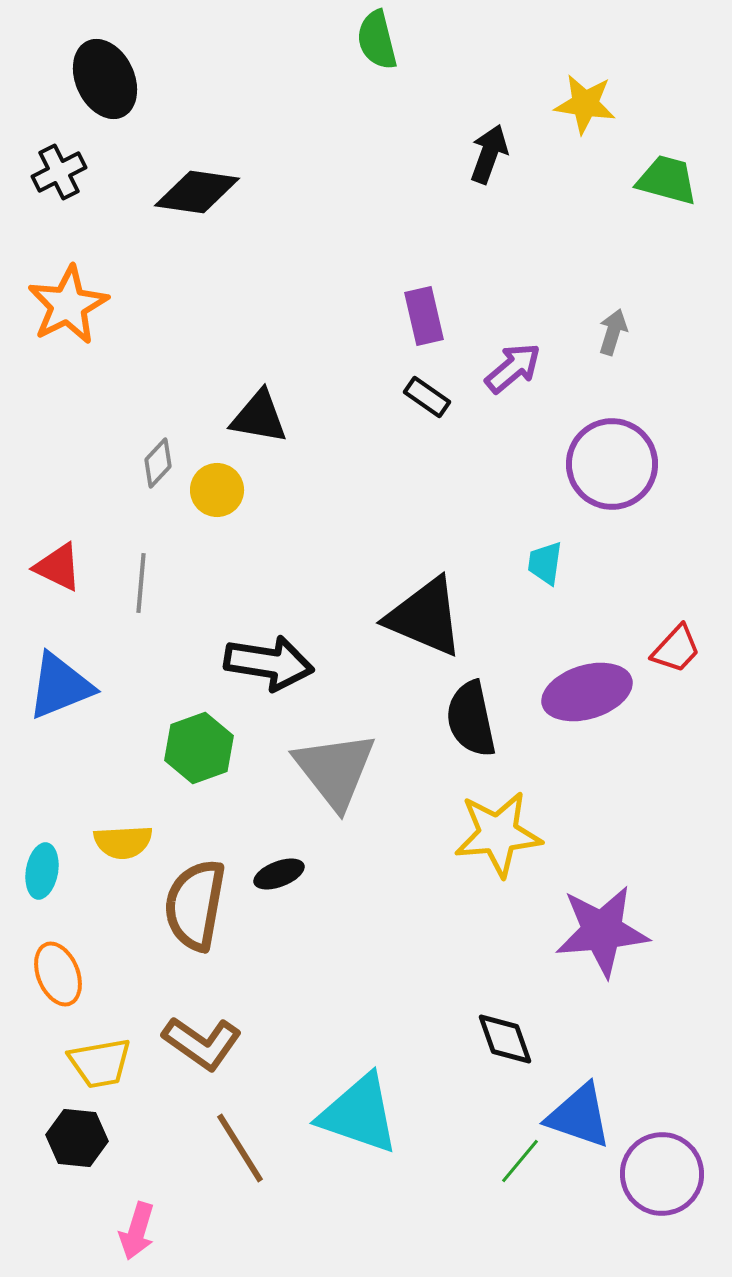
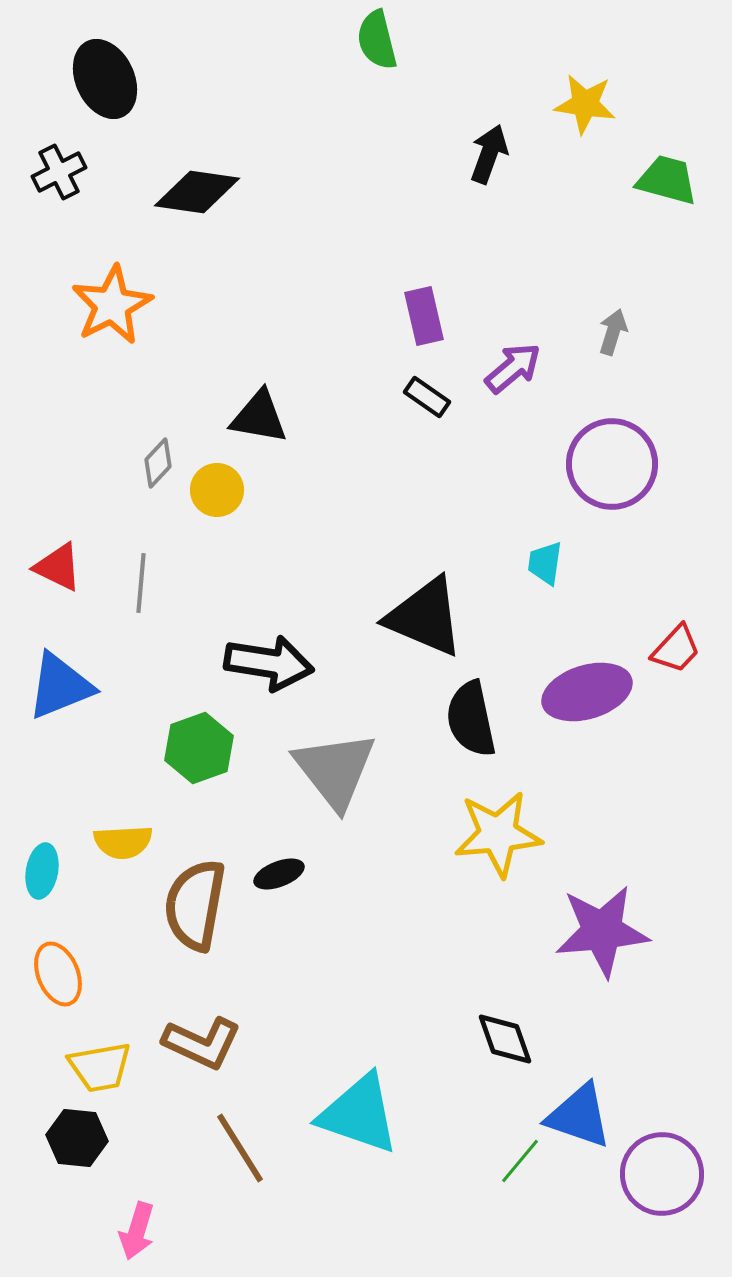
orange star at (68, 305): moved 44 px right
brown L-shape at (202, 1043): rotated 10 degrees counterclockwise
yellow trapezoid at (100, 1063): moved 4 px down
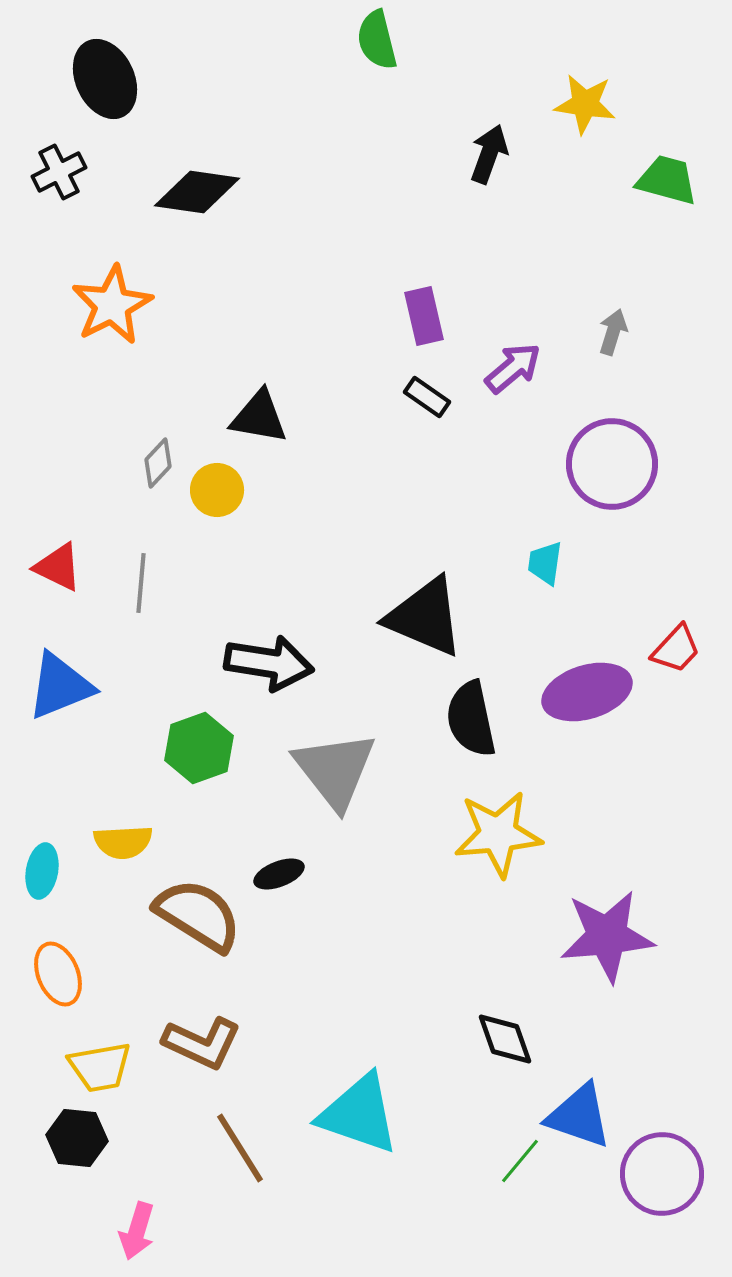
brown semicircle at (195, 905): moved 3 px right, 10 px down; rotated 112 degrees clockwise
purple star at (602, 931): moved 5 px right, 5 px down
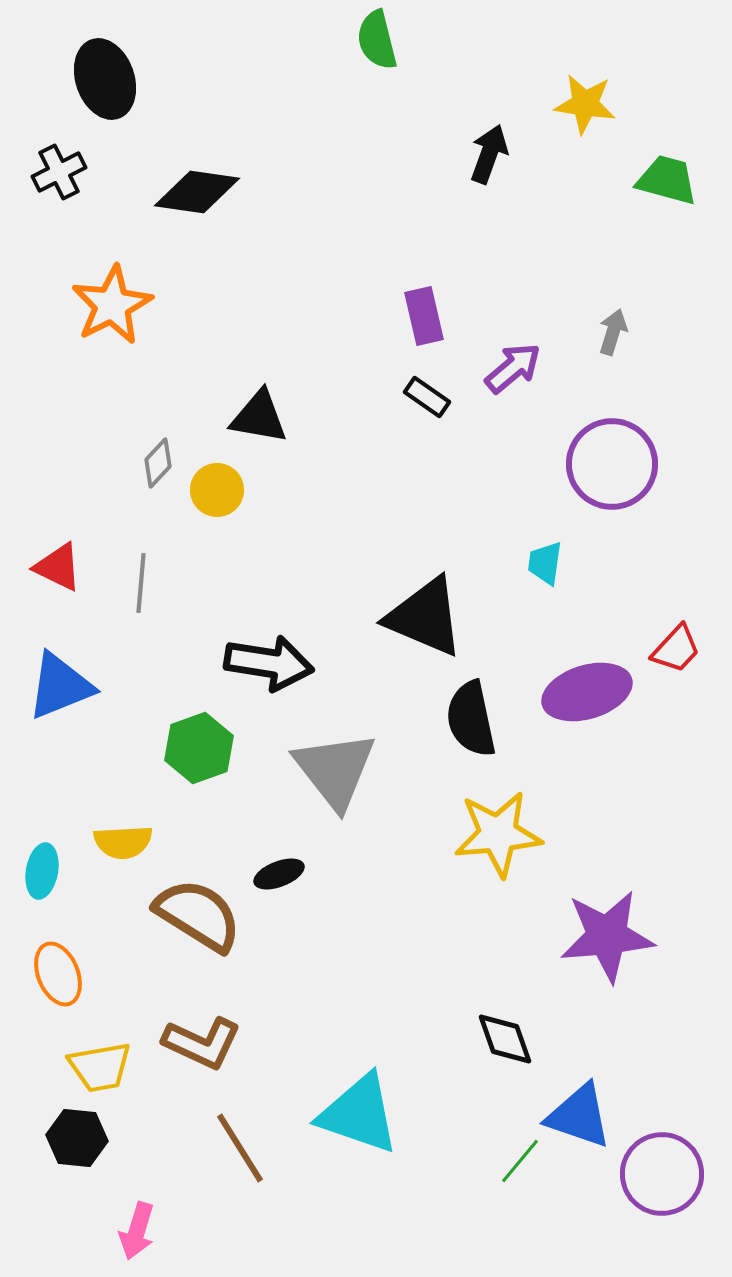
black ellipse at (105, 79): rotated 6 degrees clockwise
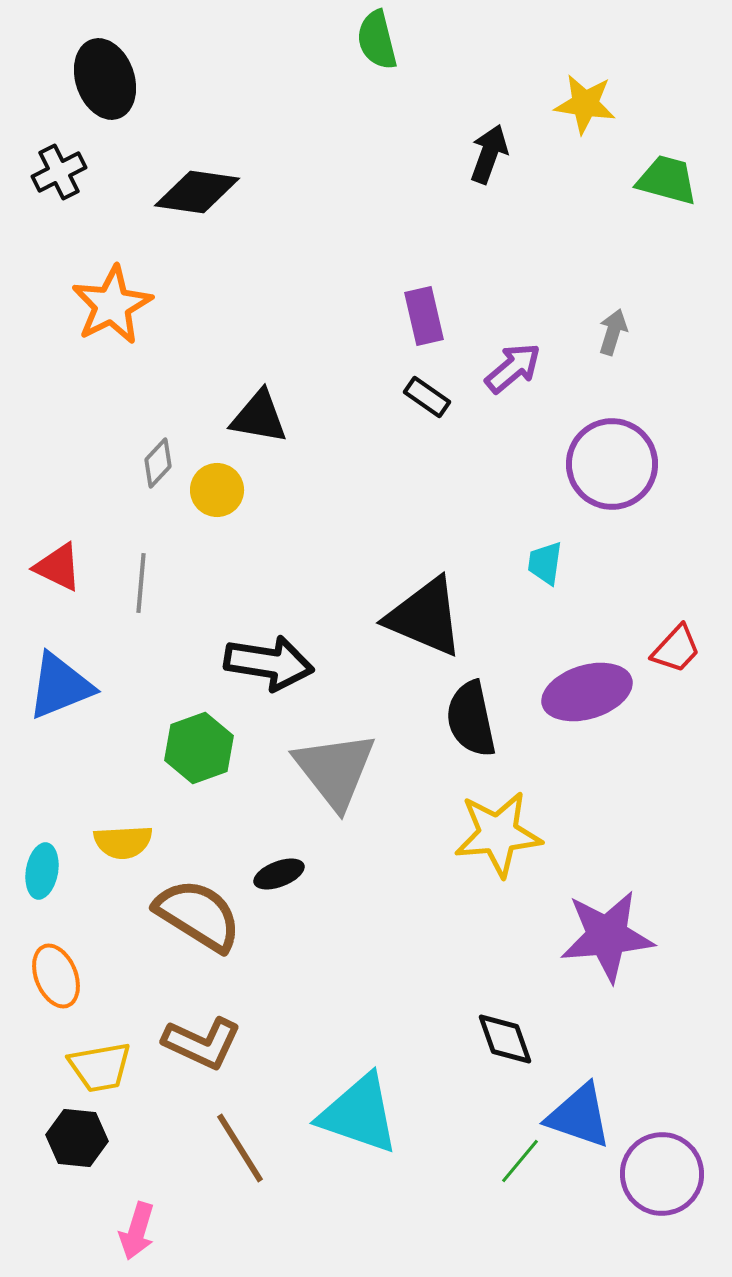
orange ellipse at (58, 974): moved 2 px left, 2 px down
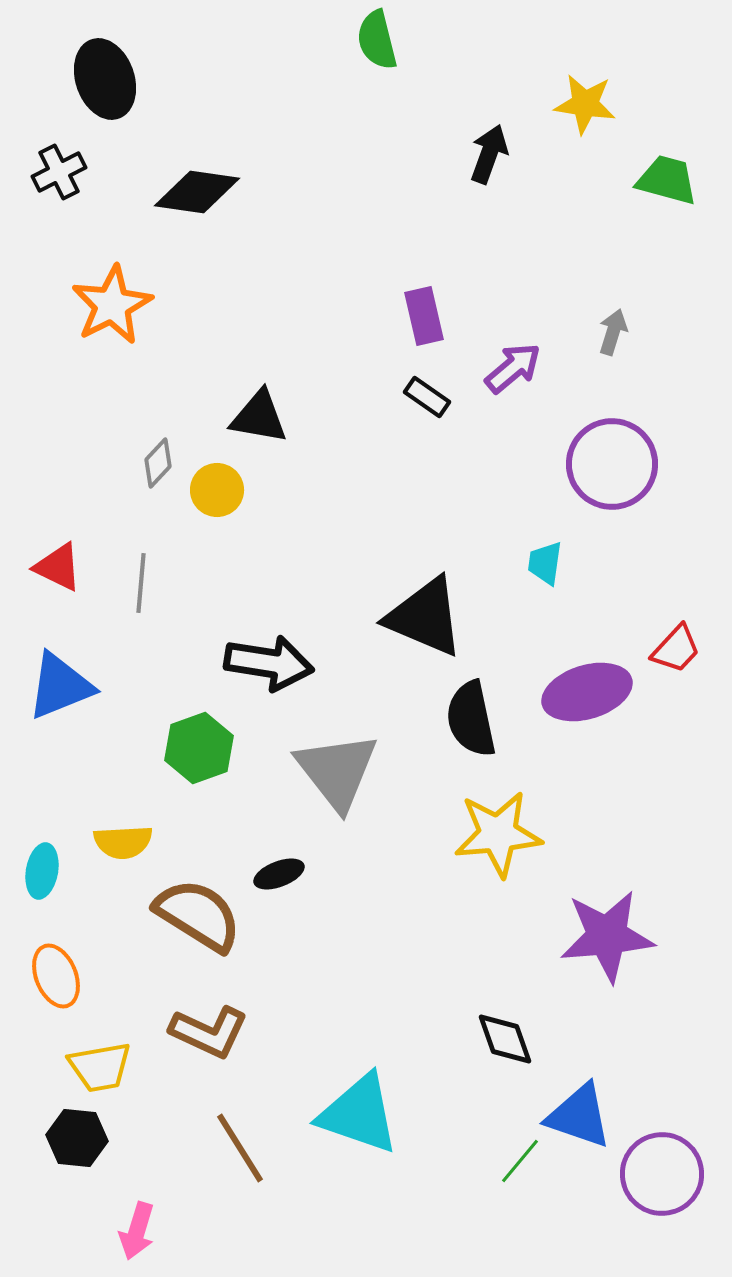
gray triangle at (335, 770): moved 2 px right, 1 px down
brown L-shape at (202, 1043): moved 7 px right, 11 px up
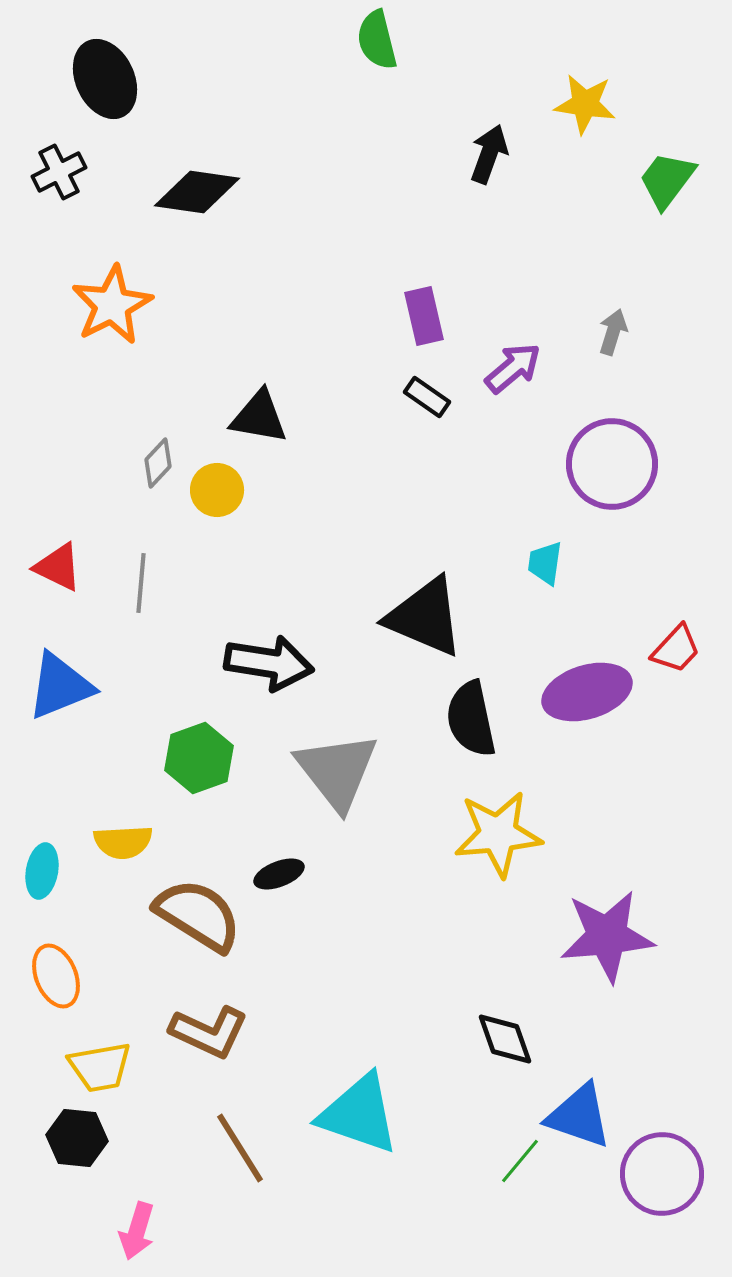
black ellipse at (105, 79): rotated 6 degrees counterclockwise
green trapezoid at (667, 180): rotated 68 degrees counterclockwise
green hexagon at (199, 748): moved 10 px down
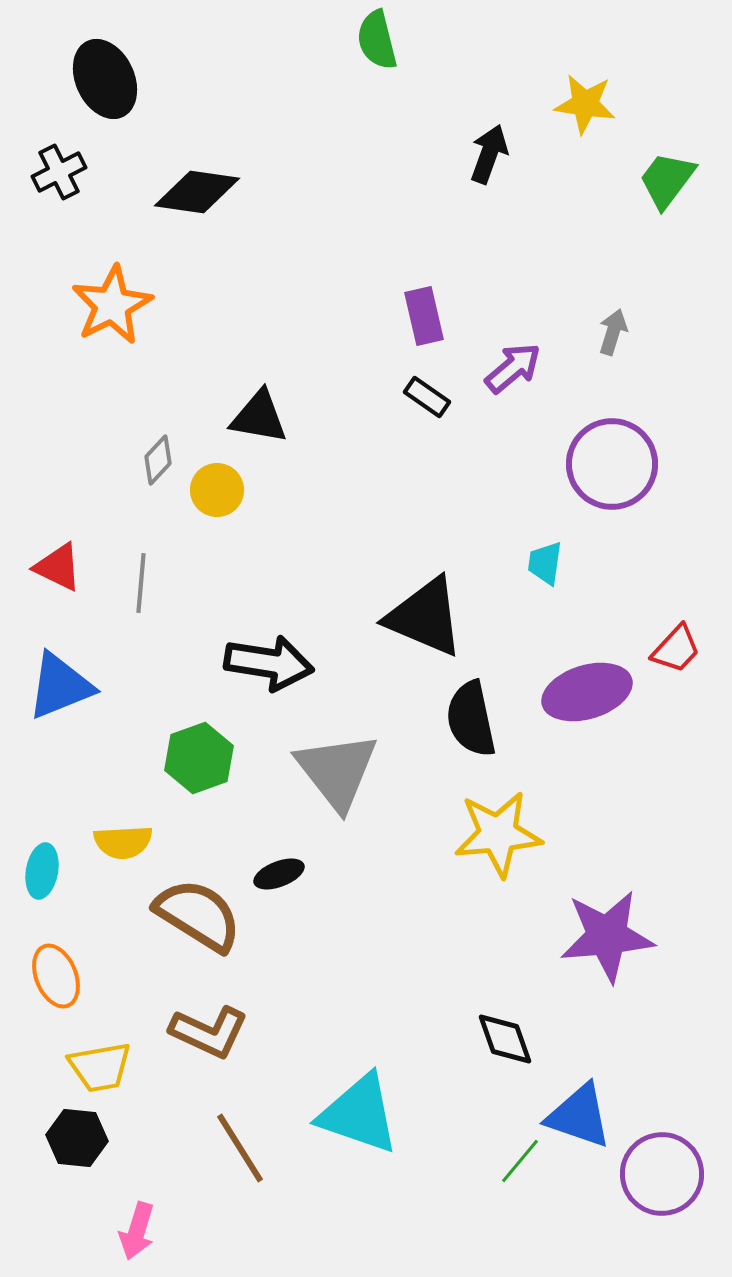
gray diamond at (158, 463): moved 3 px up
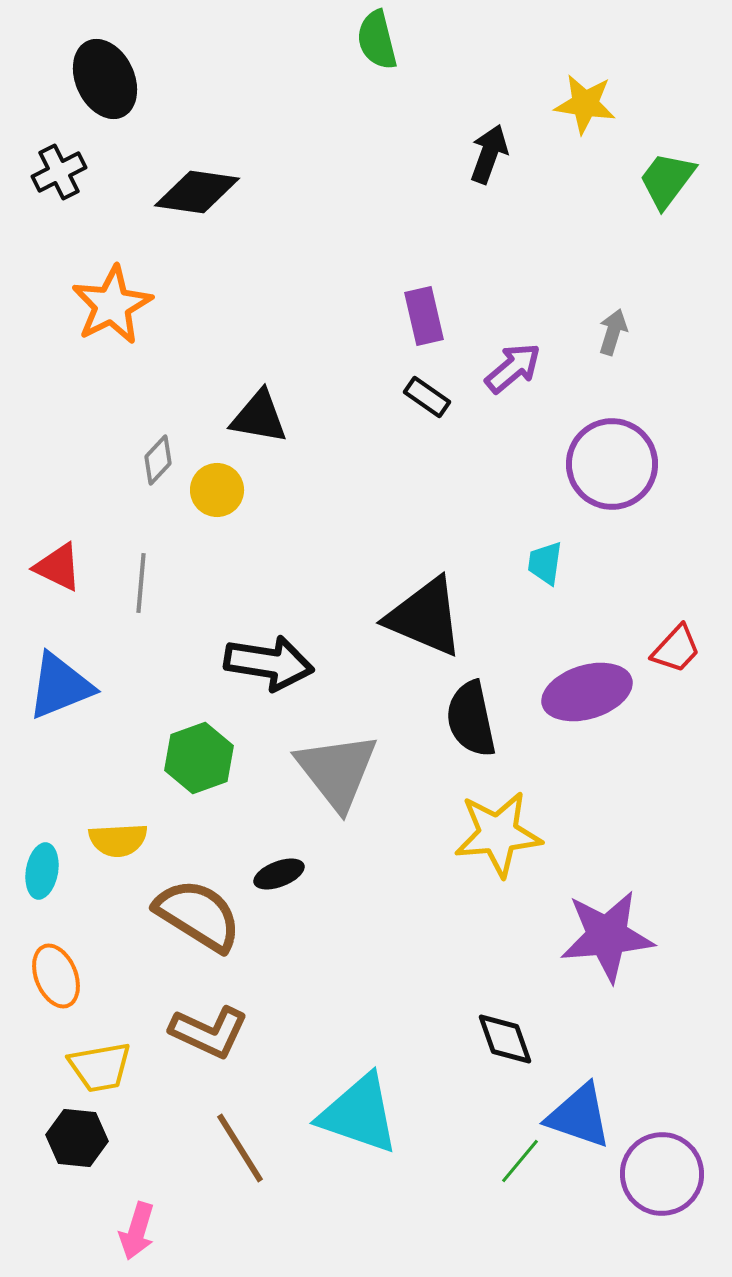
yellow semicircle at (123, 842): moved 5 px left, 2 px up
